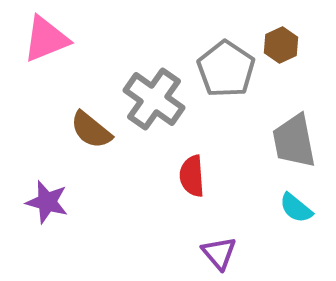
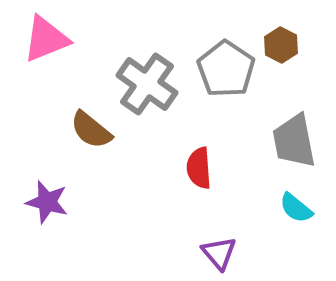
brown hexagon: rotated 8 degrees counterclockwise
gray cross: moved 7 px left, 15 px up
red semicircle: moved 7 px right, 8 px up
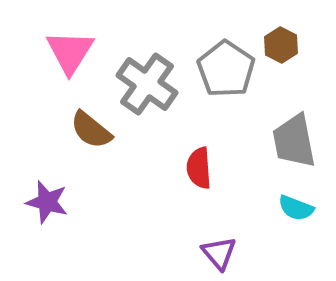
pink triangle: moved 24 px right, 13 px down; rotated 36 degrees counterclockwise
cyan semicircle: rotated 18 degrees counterclockwise
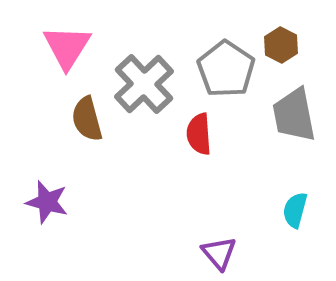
pink triangle: moved 3 px left, 5 px up
gray cross: moved 3 px left; rotated 12 degrees clockwise
brown semicircle: moved 4 px left, 11 px up; rotated 36 degrees clockwise
gray trapezoid: moved 26 px up
red semicircle: moved 34 px up
cyan semicircle: moved 1 px left, 2 px down; rotated 84 degrees clockwise
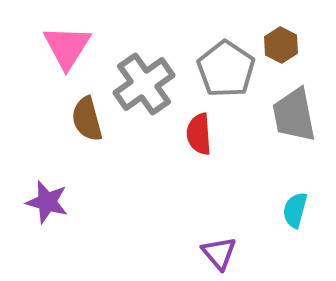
gray cross: rotated 8 degrees clockwise
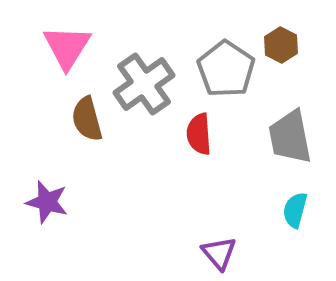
gray trapezoid: moved 4 px left, 22 px down
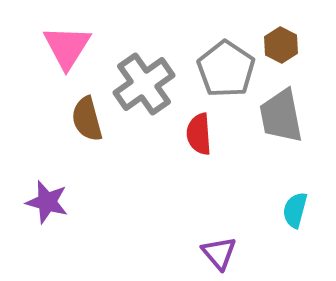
gray trapezoid: moved 9 px left, 21 px up
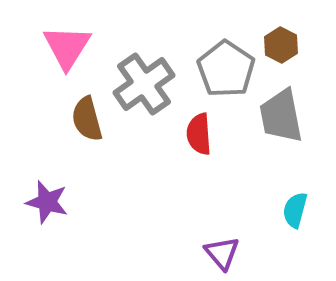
purple triangle: moved 3 px right
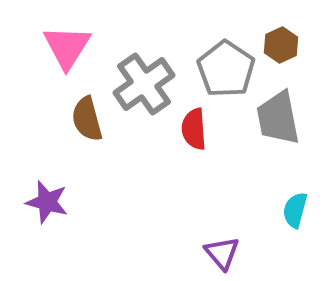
brown hexagon: rotated 8 degrees clockwise
gray trapezoid: moved 3 px left, 2 px down
red semicircle: moved 5 px left, 5 px up
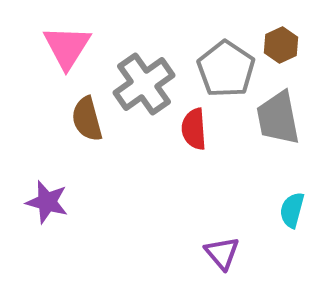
cyan semicircle: moved 3 px left
